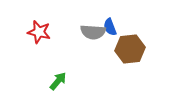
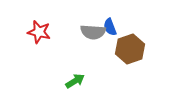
brown hexagon: rotated 12 degrees counterclockwise
green arrow: moved 17 px right; rotated 18 degrees clockwise
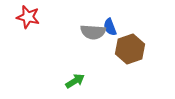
red star: moved 11 px left, 15 px up
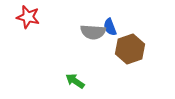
green arrow: rotated 114 degrees counterclockwise
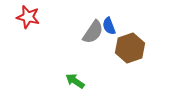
blue semicircle: moved 1 px left, 1 px up
gray semicircle: rotated 60 degrees counterclockwise
brown hexagon: moved 1 px up
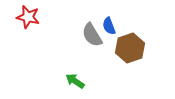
gray semicircle: moved 1 px left, 3 px down; rotated 115 degrees clockwise
